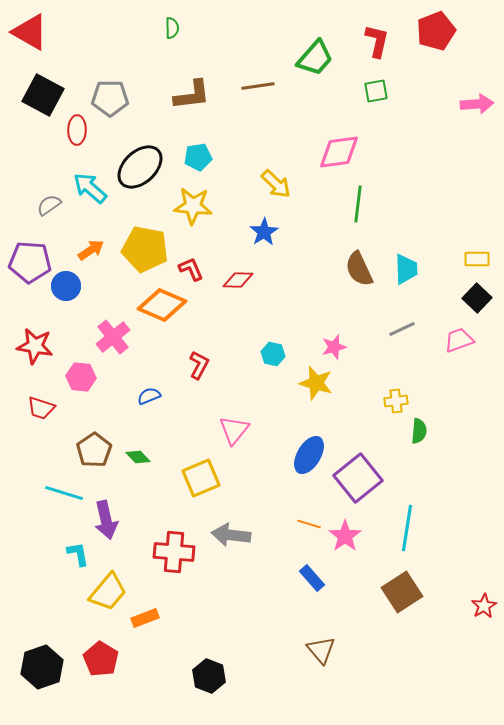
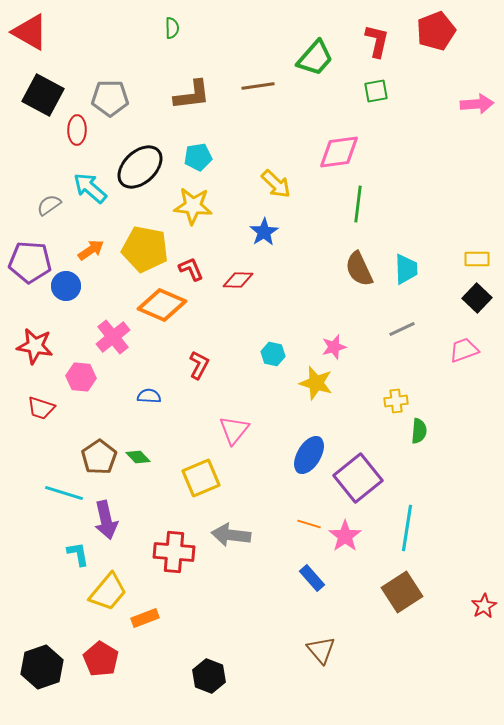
pink trapezoid at (459, 340): moved 5 px right, 10 px down
blue semicircle at (149, 396): rotated 25 degrees clockwise
brown pentagon at (94, 450): moved 5 px right, 7 px down
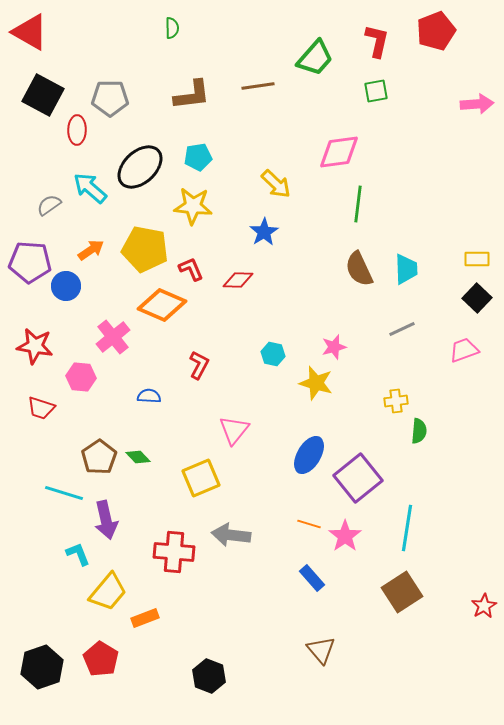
cyan L-shape at (78, 554): rotated 12 degrees counterclockwise
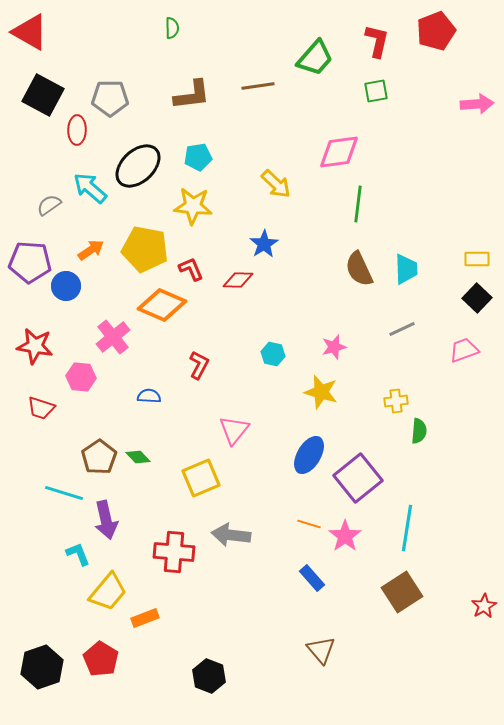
black ellipse at (140, 167): moved 2 px left, 1 px up
blue star at (264, 232): moved 12 px down
yellow star at (316, 383): moved 5 px right, 9 px down
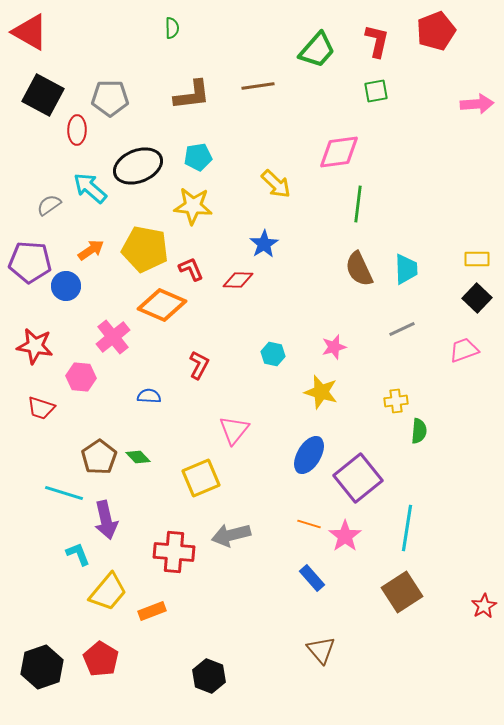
green trapezoid at (315, 58): moved 2 px right, 8 px up
black ellipse at (138, 166): rotated 21 degrees clockwise
gray arrow at (231, 535): rotated 21 degrees counterclockwise
orange rectangle at (145, 618): moved 7 px right, 7 px up
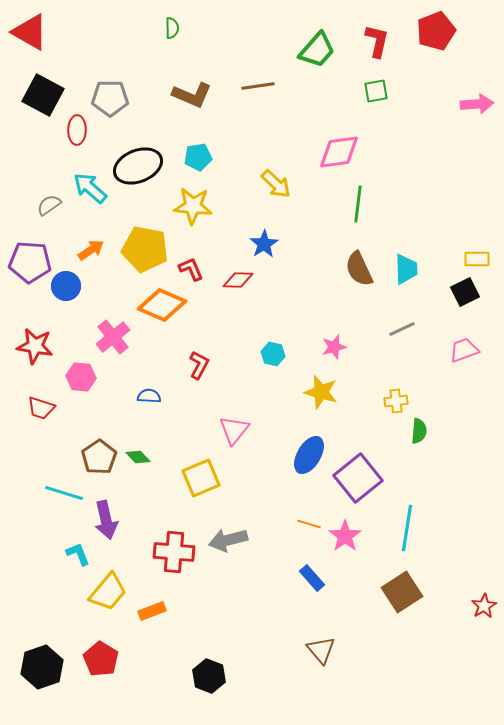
brown L-shape at (192, 95): rotated 30 degrees clockwise
black square at (477, 298): moved 12 px left, 6 px up; rotated 20 degrees clockwise
gray arrow at (231, 535): moved 3 px left, 5 px down
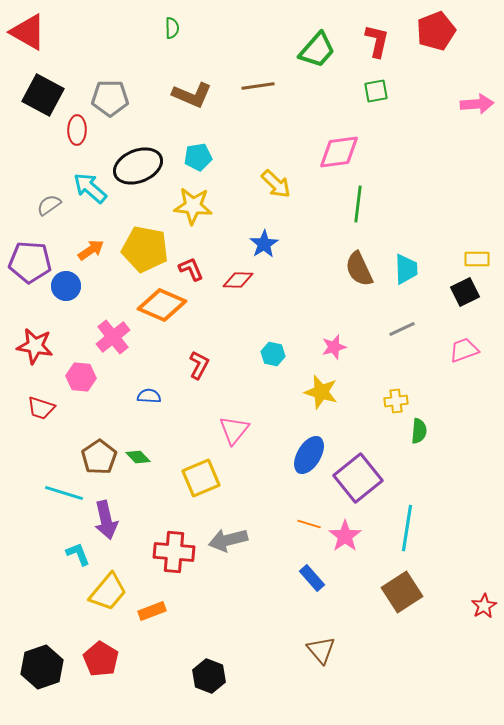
red triangle at (30, 32): moved 2 px left
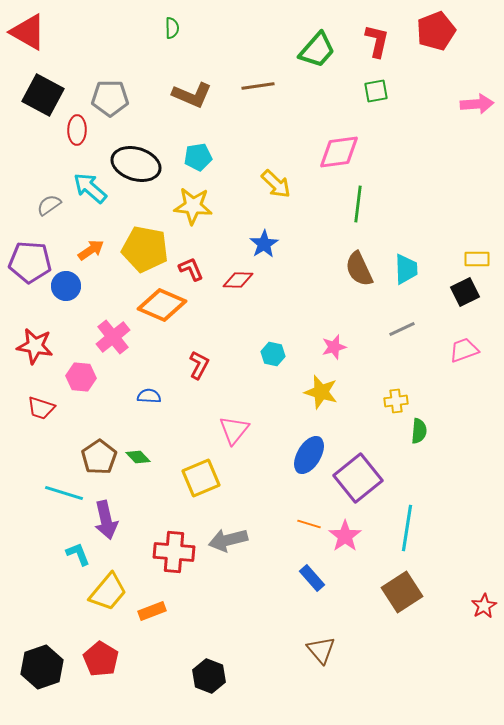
black ellipse at (138, 166): moved 2 px left, 2 px up; rotated 39 degrees clockwise
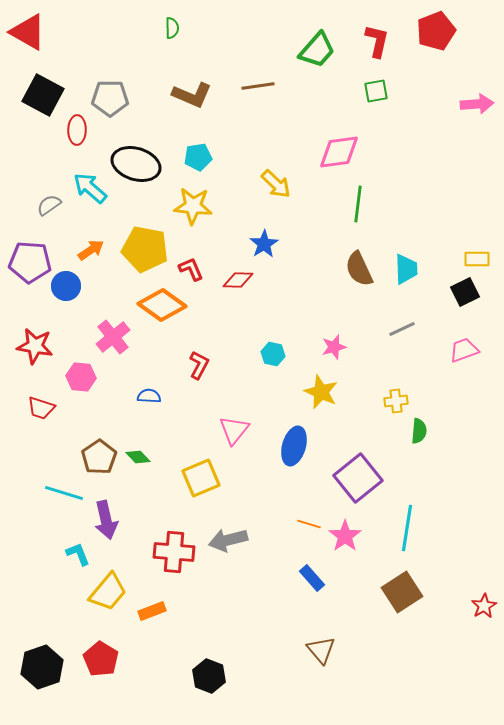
orange diamond at (162, 305): rotated 12 degrees clockwise
yellow star at (321, 392): rotated 8 degrees clockwise
blue ellipse at (309, 455): moved 15 px left, 9 px up; rotated 15 degrees counterclockwise
